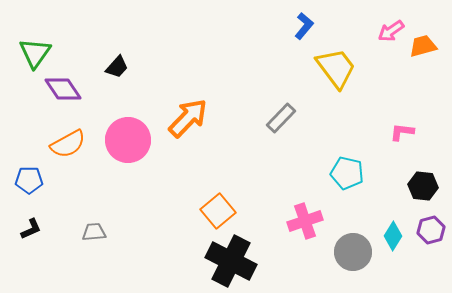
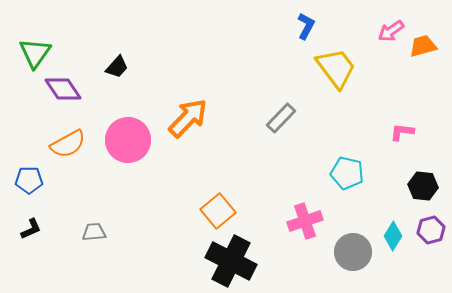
blue L-shape: moved 2 px right; rotated 12 degrees counterclockwise
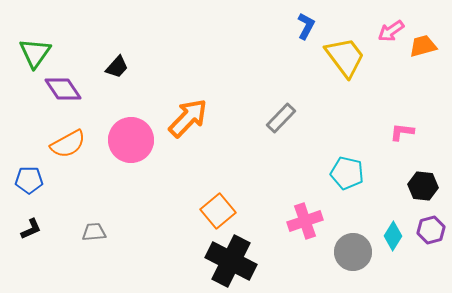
yellow trapezoid: moved 9 px right, 11 px up
pink circle: moved 3 px right
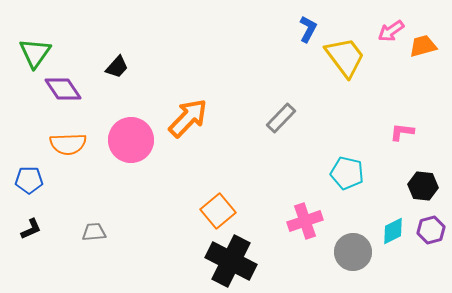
blue L-shape: moved 2 px right, 3 px down
orange semicircle: rotated 27 degrees clockwise
cyan diamond: moved 5 px up; rotated 32 degrees clockwise
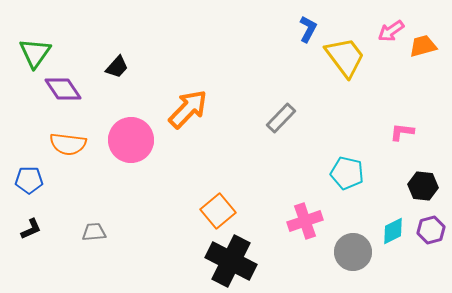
orange arrow: moved 9 px up
orange semicircle: rotated 9 degrees clockwise
